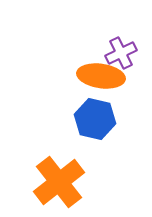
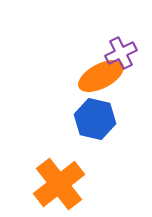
orange ellipse: rotated 36 degrees counterclockwise
orange cross: moved 2 px down
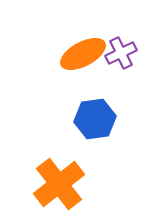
orange ellipse: moved 18 px left, 22 px up
blue hexagon: rotated 21 degrees counterclockwise
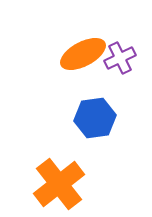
purple cross: moved 1 px left, 5 px down
blue hexagon: moved 1 px up
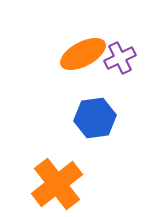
orange cross: moved 2 px left
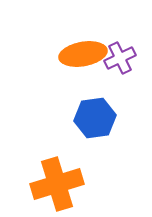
orange ellipse: rotated 18 degrees clockwise
orange cross: rotated 21 degrees clockwise
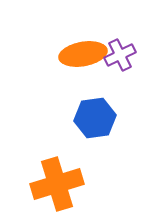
purple cross: moved 3 px up
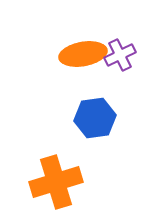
orange cross: moved 1 px left, 2 px up
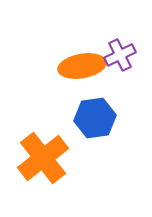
orange ellipse: moved 1 px left, 12 px down
orange cross: moved 13 px left, 24 px up; rotated 21 degrees counterclockwise
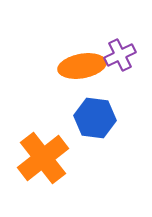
blue hexagon: rotated 15 degrees clockwise
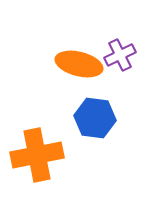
orange ellipse: moved 3 px left, 2 px up; rotated 24 degrees clockwise
orange cross: moved 6 px left, 3 px up; rotated 27 degrees clockwise
